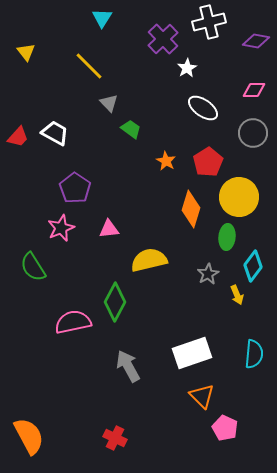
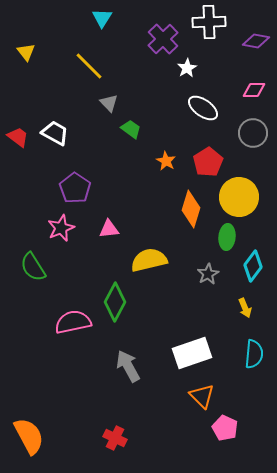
white cross: rotated 12 degrees clockwise
red trapezoid: rotated 95 degrees counterclockwise
yellow arrow: moved 8 px right, 13 px down
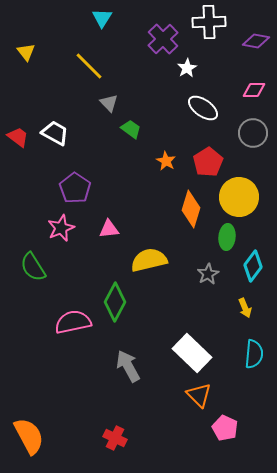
white rectangle: rotated 63 degrees clockwise
orange triangle: moved 3 px left, 1 px up
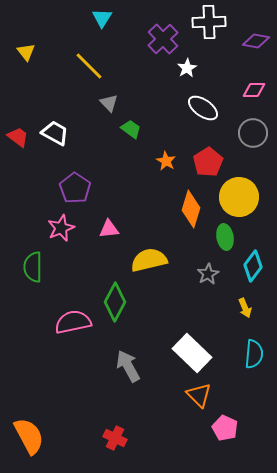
green ellipse: moved 2 px left; rotated 15 degrees counterclockwise
green semicircle: rotated 32 degrees clockwise
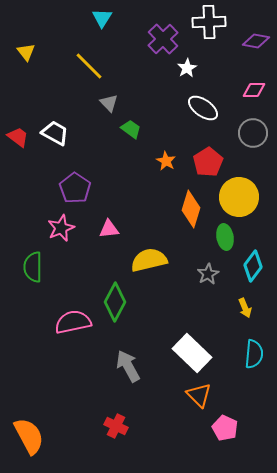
red cross: moved 1 px right, 12 px up
